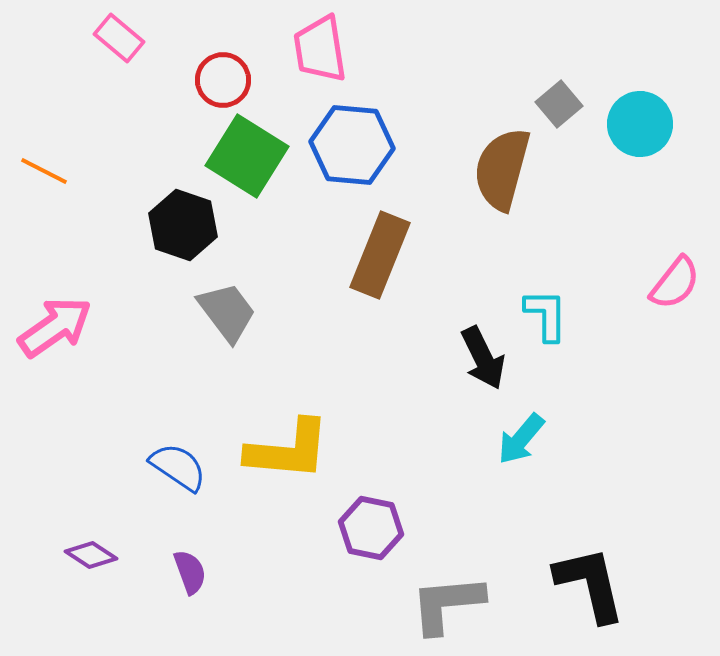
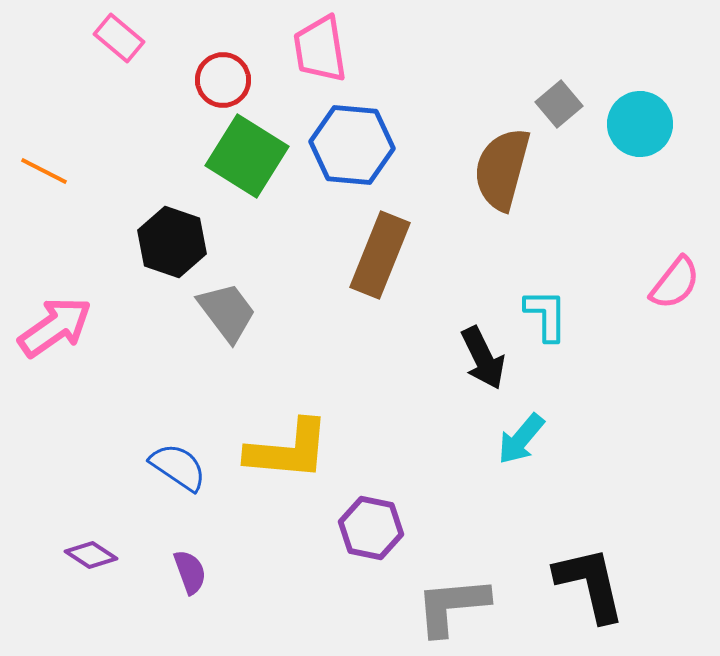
black hexagon: moved 11 px left, 17 px down
gray L-shape: moved 5 px right, 2 px down
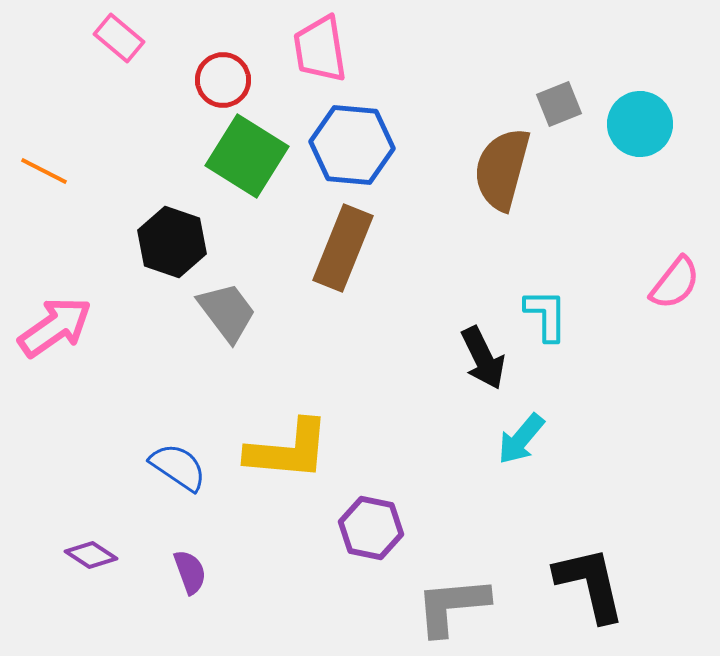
gray square: rotated 18 degrees clockwise
brown rectangle: moved 37 px left, 7 px up
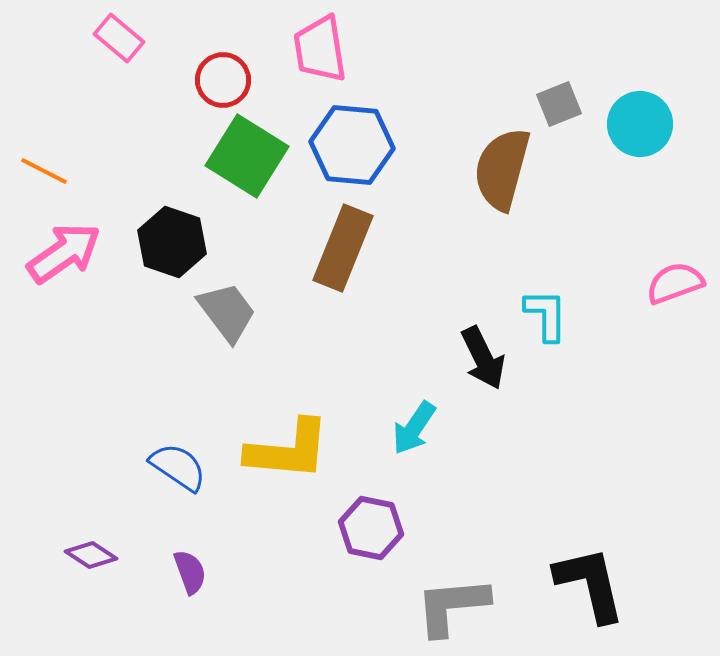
pink semicircle: rotated 148 degrees counterclockwise
pink arrow: moved 9 px right, 74 px up
cyan arrow: moved 107 px left, 11 px up; rotated 6 degrees counterclockwise
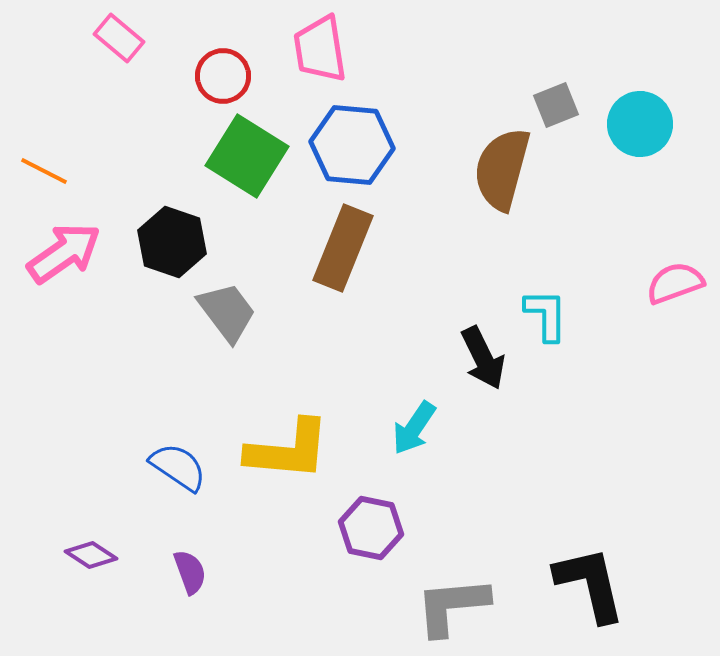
red circle: moved 4 px up
gray square: moved 3 px left, 1 px down
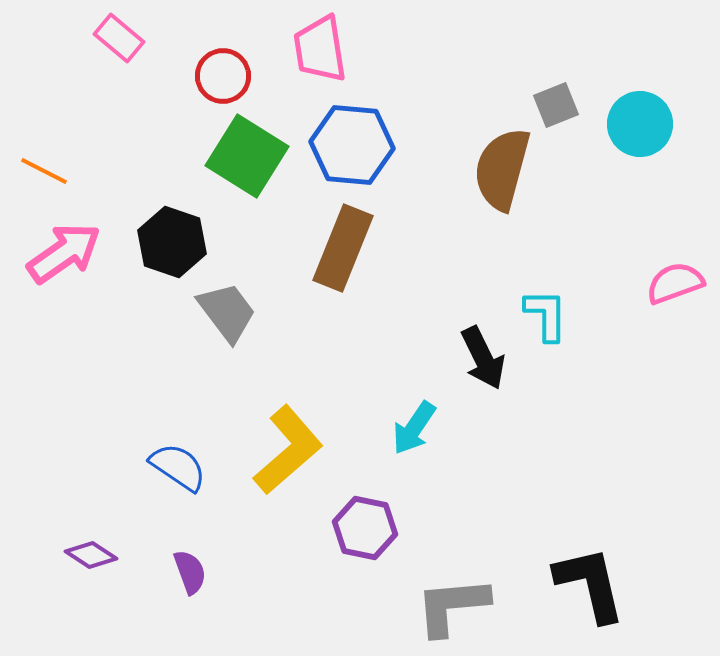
yellow L-shape: rotated 46 degrees counterclockwise
purple hexagon: moved 6 px left
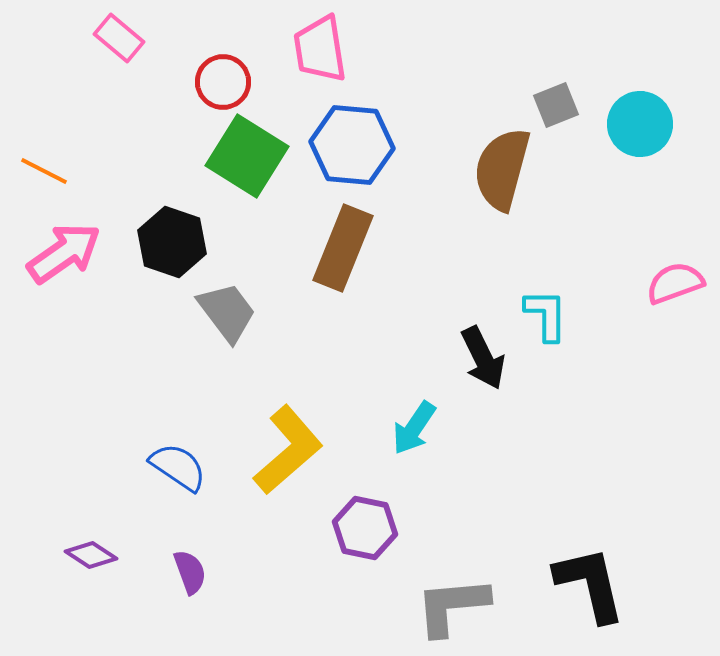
red circle: moved 6 px down
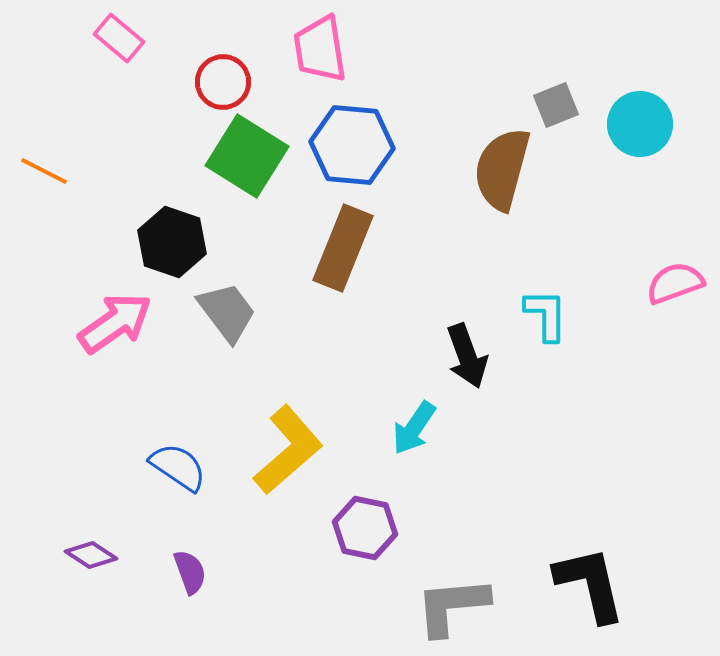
pink arrow: moved 51 px right, 70 px down
black arrow: moved 16 px left, 2 px up; rotated 6 degrees clockwise
